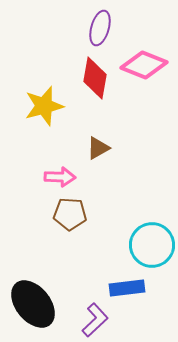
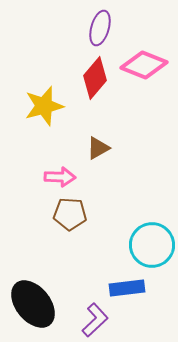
red diamond: rotated 30 degrees clockwise
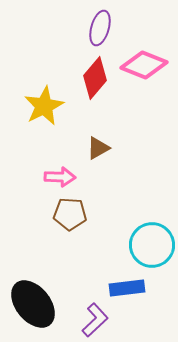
yellow star: rotated 12 degrees counterclockwise
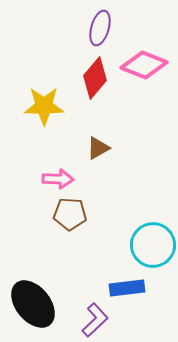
yellow star: rotated 27 degrees clockwise
pink arrow: moved 2 px left, 2 px down
cyan circle: moved 1 px right
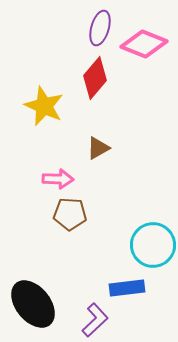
pink diamond: moved 21 px up
yellow star: rotated 24 degrees clockwise
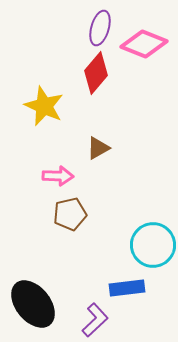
red diamond: moved 1 px right, 5 px up
pink arrow: moved 3 px up
brown pentagon: rotated 16 degrees counterclockwise
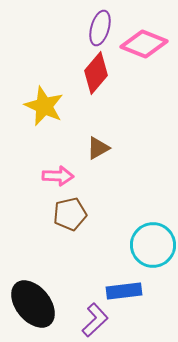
blue rectangle: moved 3 px left, 3 px down
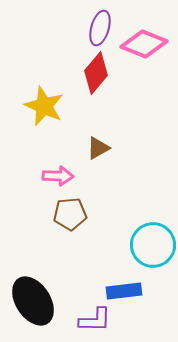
brown pentagon: rotated 8 degrees clockwise
black ellipse: moved 3 px up; rotated 6 degrees clockwise
purple L-shape: rotated 44 degrees clockwise
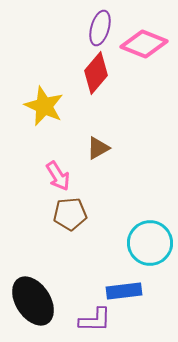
pink arrow: rotated 56 degrees clockwise
cyan circle: moved 3 px left, 2 px up
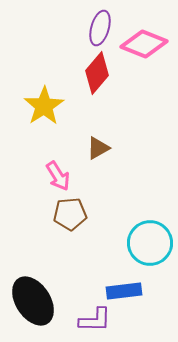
red diamond: moved 1 px right
yellow star: rotated 15 degrees clockwise
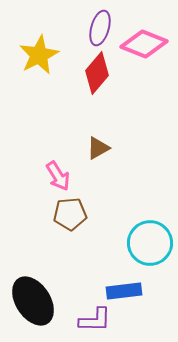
yellow star: moved 5 px left, 51 px up; rotated 6 degrees clockwise
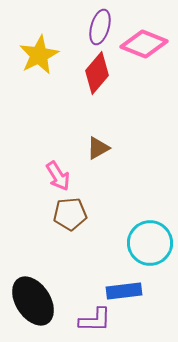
purple ellipse: moved 1 px up
